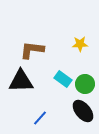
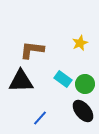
yellow star: moved 1 px up; rotated 21 degrees counterclockwise
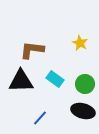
yellow star: rotated 21 degrees counterclockwise
cyan rectangle: moved 8 px left
black ellipse: rotated 35 degrees counterclockwise
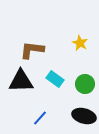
black ellipse: moved 1 px right, 5 px down
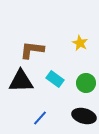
green circle: moved 1 px right, 1 px up
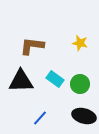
yellow star: rotated 14 degrees counterclockwise
brown L-shape: moved 4 px up
green circle: moved 6 px left, 1 px down
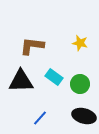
cyan rectangle: moved 1 px left, 2 px up
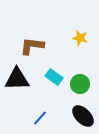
yellow star: moved 5 px up
black triangle: moved 4 px left, 2 px up
black ellipse: moved 1 px left; rotated 30 degrees clockwise
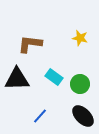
brown L-shape: moved 2 px left, 2 px up
blue line: moved 2 px up
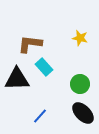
cyan rectangle: moved 10 px left, 10 px up; rotated 12 degrees clockwise
black ellipse: moved 3 px up
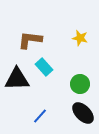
brown L-shape: moved 4 px up
